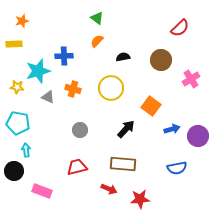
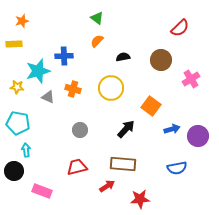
red arrow: moved 2 px left, 3 px up; rotated 56 degrees counterclockwise
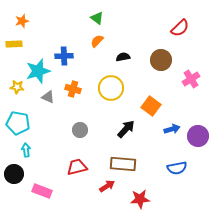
black circle: moved 3 px down
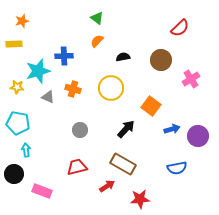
brown rectangle: rotated 25 degrees clockwise
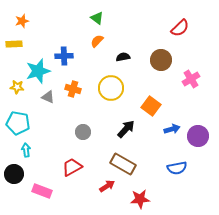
gray circle: moved 3 px right, 2 px down
red trapezoid: moved 5 px left; rotated 15 degrees counterclockwise
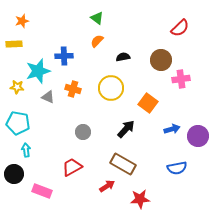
pink cross: moved 10 px left; rotated 24 degrees clockwise
orange square: moved 3 px left, 3 px up
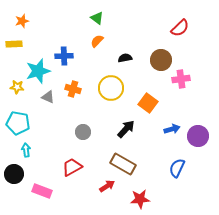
black semicircle: moved 2 px right, 1 px down
blue semicircle: rotated 126 degrees clockwise
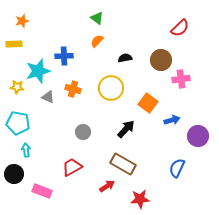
blue arrow: moved 9 px up
